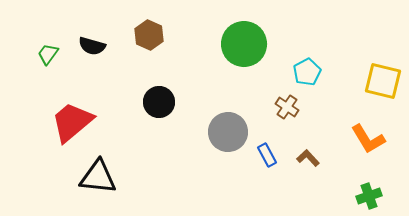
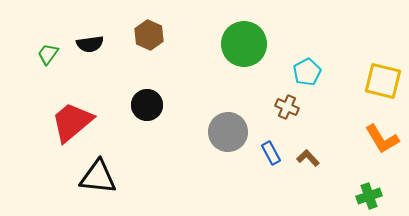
black semicircle: moved 2 px left, 2 px up; rotated 24 degrees counterclockwise
black circle: moved 12 px left, 3 px down
brown cross: rotated 10 degrees counterclockwise
orange L-shape: moved 14 px right
blue rectangle: moved 4 px right, 2 px up
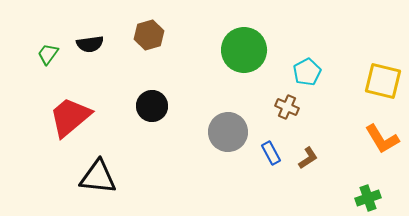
brown hexagon: rotated 20 degrees clockwise
green circle: moved 6 px down
black circle: moved 5 px right, 1 px down
red trapezoid: moved 2 px left, 5 px up
brown L-shape: rotated 100 degrees clockwise
green cross: moved 1 px left, 2 px down
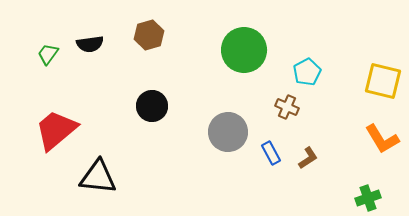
red trapezoid: moved 14 px left, 13 px down
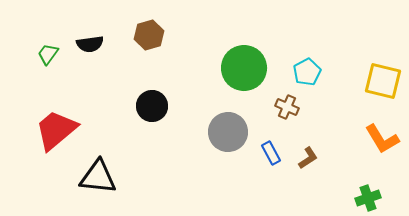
green circle: moved 18 px down
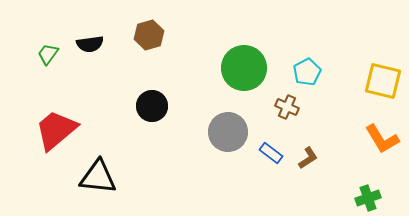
blue rectangle: rotated 25 degrees counterclockwise
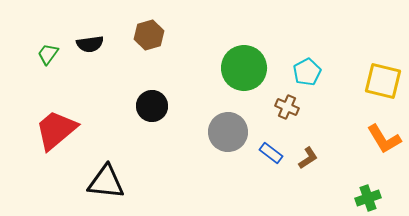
orange L-shape: moved 2 px right
black triangle: moved 8 px right, 5 px down
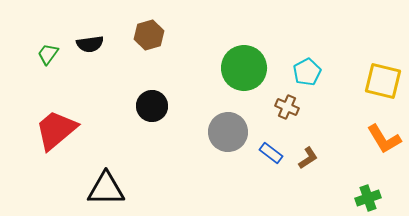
black triangle: moved 7 px down; rotated 6 degrees counterclockwise
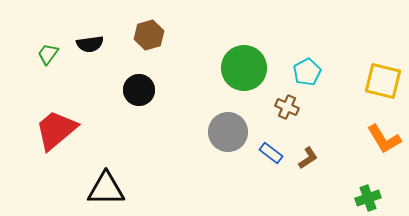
black circle: moved 13 px left, 16 px up
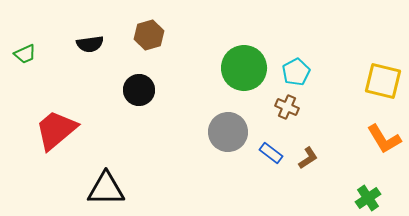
green trapezoid: moved 23 px left; rotated 150 degrees counterclockwise
cyan pentagon: moved 11 px left
green cross: rotated 15 degrees counterclockwise
